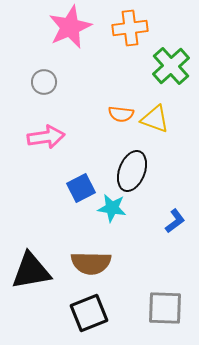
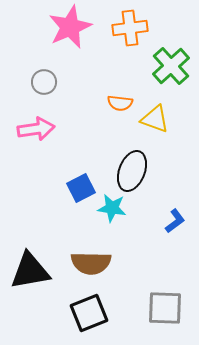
orange semicircle: moved 1 px left, 11 px up
pink arrow: moved 10 px left, 8 px up
black triangle: moved 1 px left
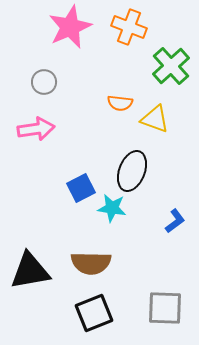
orange cross: moved 1 px left, 1 px up; rotated 28 degrees clockwise
black square: moved 5 px right
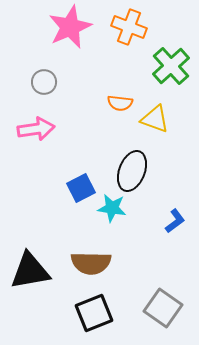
gray square: moved 2 px left; rotated 33 degrees clockwise
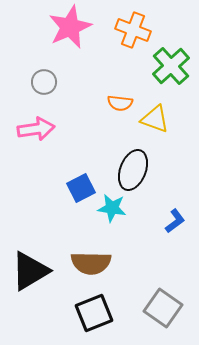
orange cross: moved 4 px right, 3 px down
black ellipse: moved 1 px right, 1 px up
black triangle: rotated 21 degrees counterclockwise
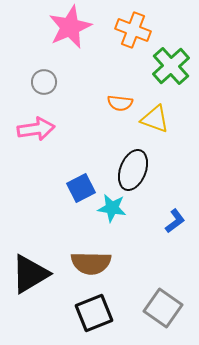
black triangle: moved 3 px down
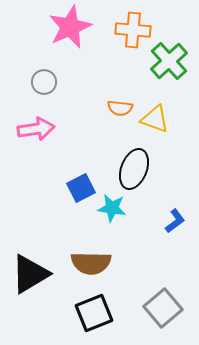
orange cross: rotated 16 degrees counterclockwise
green cross: moved 2 px left, 5 px up
orange semicircle: moved 5 px down
black ellipse: moved 1 px right, 1 px up
gray square: rotated 15 degrees clockwise
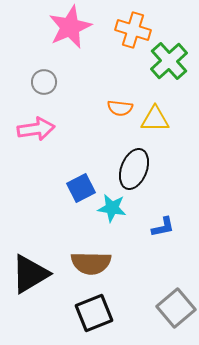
orange cross: rotated 12 degrees clockwise
yellow triangle: rotated 20 degrees counterclockwise
blue L-shape: moved 12 px left, 6 px down; rotated 25 degrees clockwise
gray square: moved 13 px right
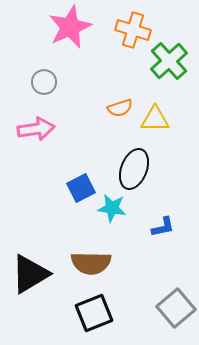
orange semicircle: rotated 25 degrees counterclockwise
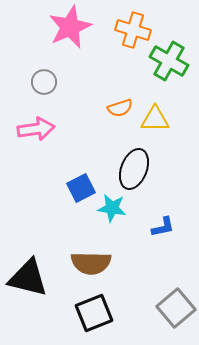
green cross: rotated 18 degrees counterclockwise
black triangle: moved 2 px left, 4 px down; rotated 45 degrees clockwise
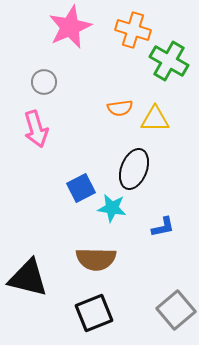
orange semicircle: rotated 10 degrees clockwise
pink arrow: rotated 81 degrees clockwise
brown semicircle: moved 5 px right, 4 px up
gray square: moved 2 px down
